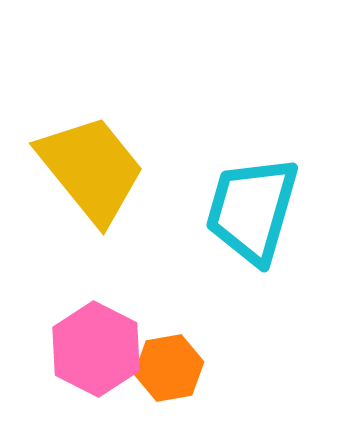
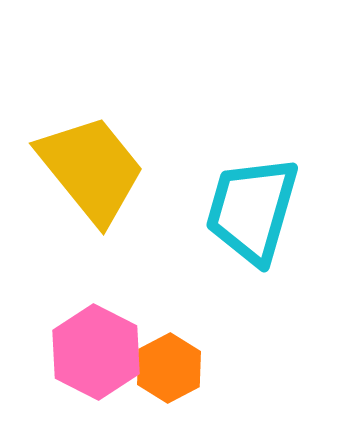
pink hexagon: moved 3 px down
orange hexagon: rotated 18 degrees counterclockwise
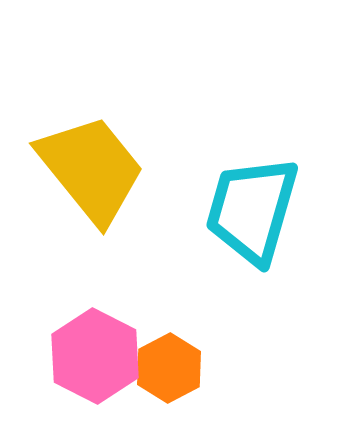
pink hexagon: moved 1 px left, 4 px down
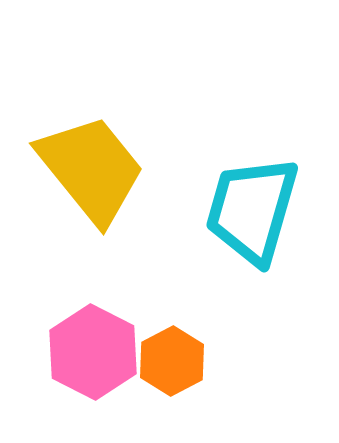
pink hexagon: moved 2 px left, 4 px up
orange hexagon: moved 3 px right, 7 px up
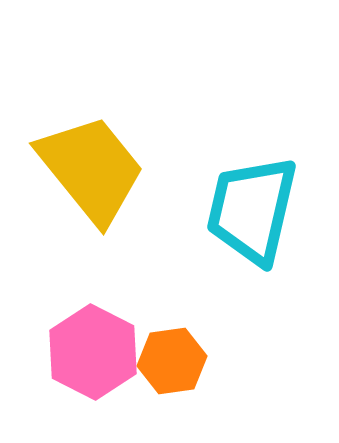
cyan trapezoid: rotated 3 degrees counterclockwise
orange hexagon: rotated 20 degrees clockwise
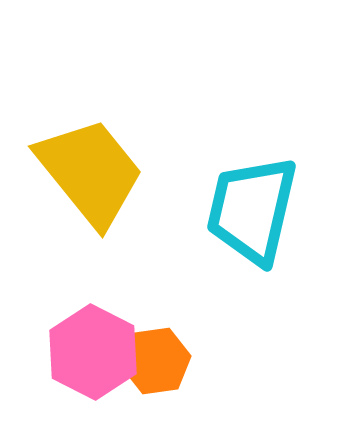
yellow trapezoid: moved 1 px left, 3 px down
orange hexagon: moved 16 px left
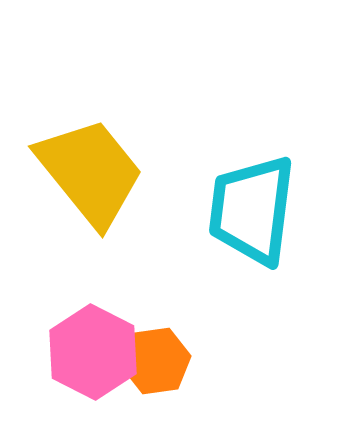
cyan trapezoid: rotated 6 degrees counterclockwise
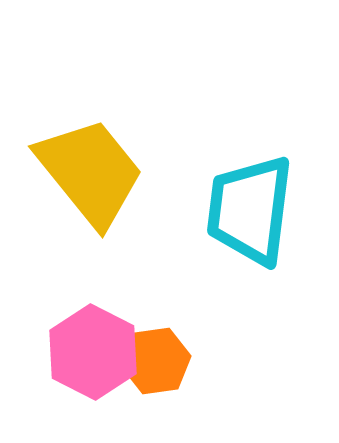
cyan trapezoid: moved 2 px left
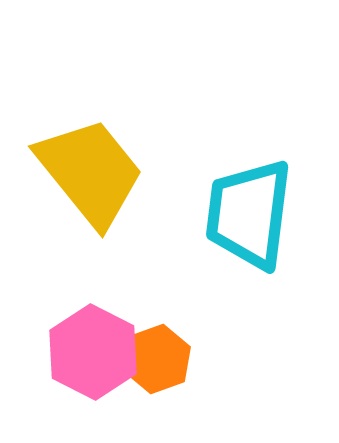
cyan trapezoid: moved 1 px left, 4 px down
orange hexagon: moved 1 px right, 2 px up; rotated 12 degrees counterclockwise
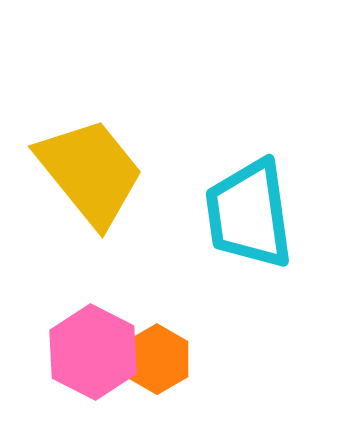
cyan trapezoid: rotated 15 degrees counterclockwise
orange hexagon: rotated 10 degrees counterclockwise
